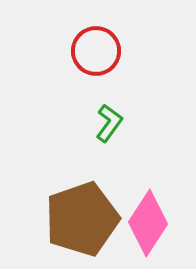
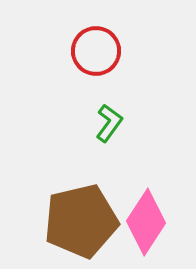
brown pentagon: moved 1 px left, 2 px down; rotated 6 degrees clockwise
pink diamond: moved 2 px left, 1 px up
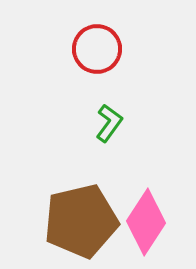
red circle: moved 1 px right, 2 px up
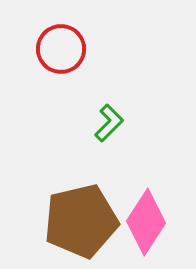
red circle: moved 36 px left
green L-shape: rotated 9 degrees clockwise
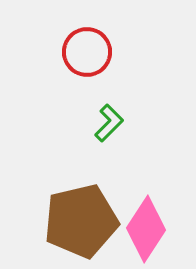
red circle: moved 26 px right, 3 px down
pink diamond: moved 7 px down
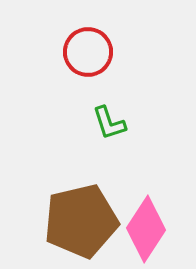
red circle: moved 1 px right
green L-shape: rotated 117 degrees clockwise
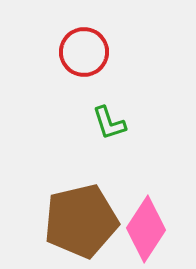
red circle: moved 4 px left
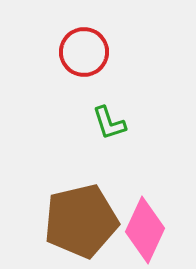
pink diamond: moved 1 px left, 1 px down; rotated 8 degrees counterclockwise
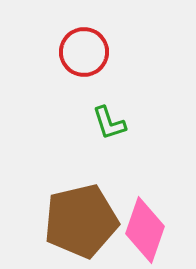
pink diamond: rotated 6 degrees counterclockwise
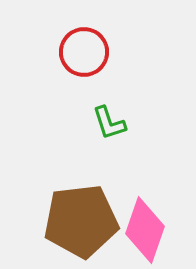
brown pentagon: rotated 6 degrees clockwise
